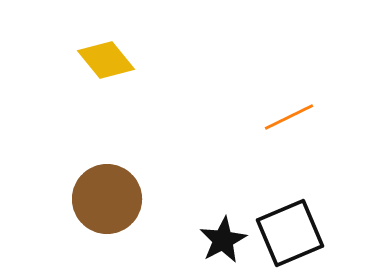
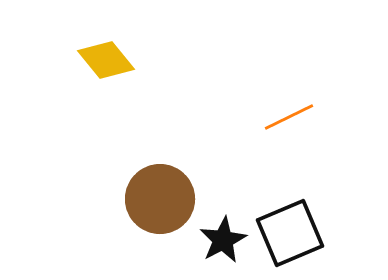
brown circle: moved 53 px right
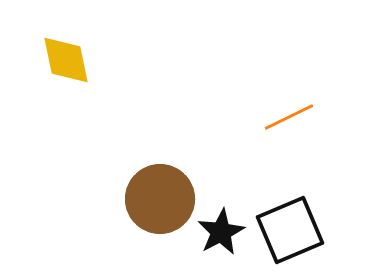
yellow diamond: moved 40 px left; rotated 28 degrees clockwise
black square: moved 3 px up
black star: moved 2 px left, 8 px up
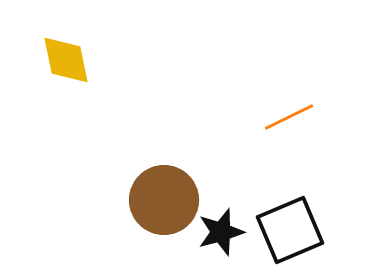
brown circle: moved 4 px right, 1 px down
black star: rotated 12 degrees clockwise
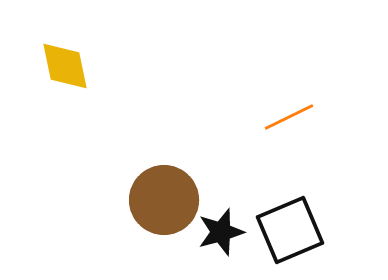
yellow diamond: moved 1 px left, 6 px down
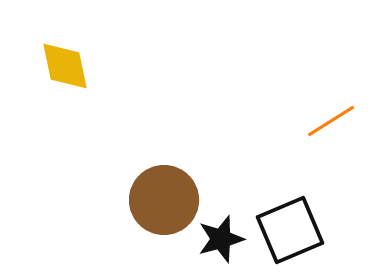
orange line: moved 42 px right, 4 px down; rotated 6 degrees counterclockwise
black star: moved 7 px down
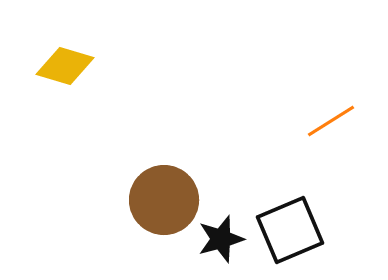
yellow diamond: rotated 62 degrees counterclockwise
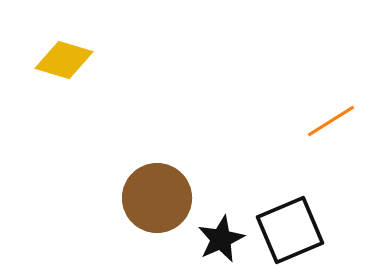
yellow diamond: moved 1 px left, 6 px up
brown circle: moved 7 px left, 2 px up
black star: rotated 9 degrees counterclockwise
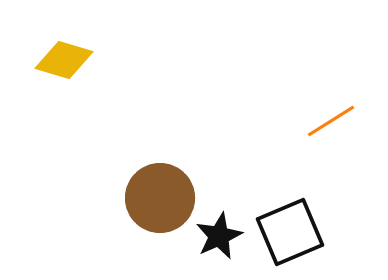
brown circle: moved 3 px right
black square: moved 2 px down
black star: moved 2 px left, 3 px up
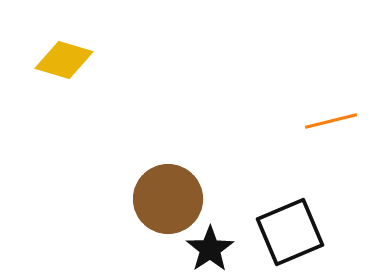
orange line: rotated 18 degrees clockwise
brown circle: moved 8 px right, 1 px down
black star: moved 9 px left, 13 px down; rotated 9 degrees counterclockwise
